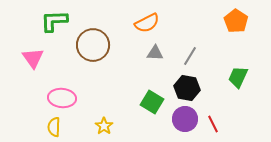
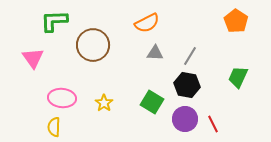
black hexagon: moved 3 px up
yellow star: moved 23 px up
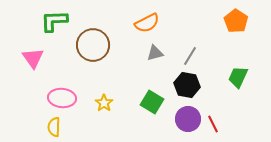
gray triangle: rotated 18 degrees counterclockwise
purple circle: moved 3 px right
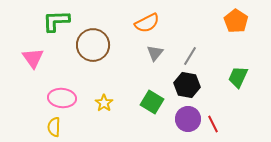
green L-shape: moved 2 px right
gray triangle: rotated 36 degrees counterclockwise
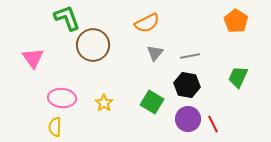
green L-shape: moved 11 px right, 3 px up; rotated 72 degrees clockwise
gray line: rotated 48 degrees clockwise
yellow semicircle: moved 1 px right
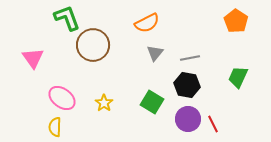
gray line: moved 2 px down
pink ellipse: rotated 32 degrees clockwise
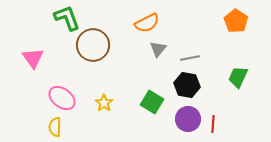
gray triangle: moved 3 px right, 4 px up
red line: rotated 30 degrees clockwise
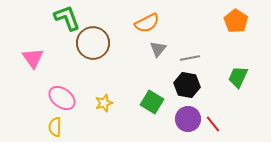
brown circle: moved 2 px up
yellow star: rotated 18 degrees clockwise
red line: rotated 42 degrees counterclockwise
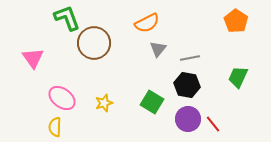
brown circle: moved 1 px right
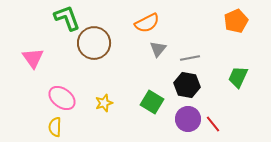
orange pentagon: rotated 15 degrees clockwise
